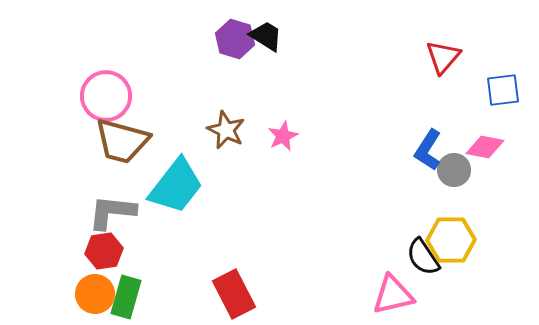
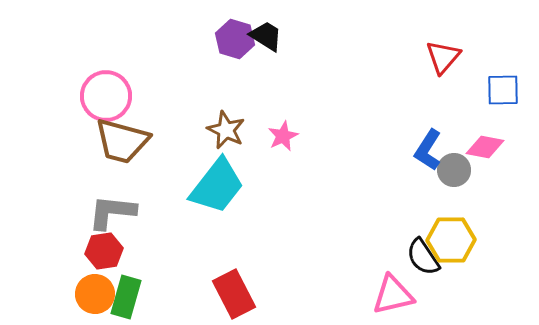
blue square: rotated 6 degrees clockwise
cyan trapezoid: moved 41 px right
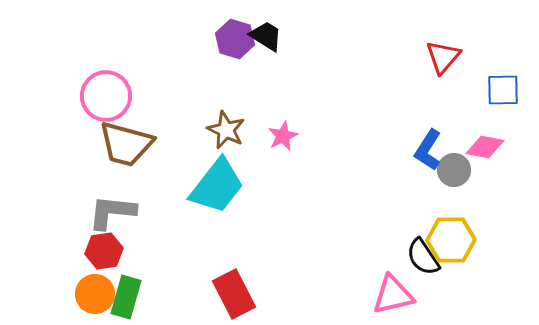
brown trapezoid: moved 4 px right, 3 px down
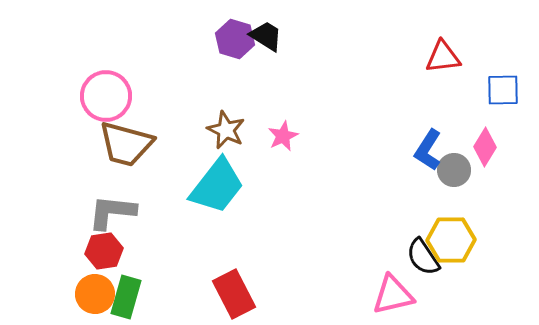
red triangle: rotated 42 degrees clockwise
pink diamond: rotated 69 degrees counterclockwise
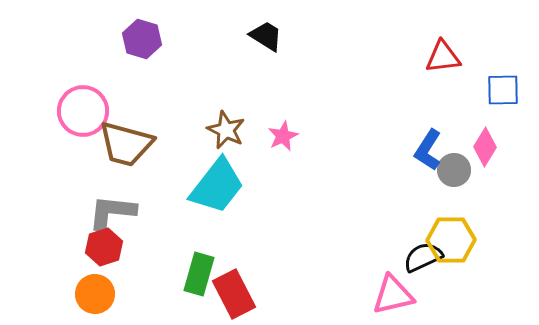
purple hexagon: moved 93 px left
pink circle: moved 23 px left, 15 px down
red hexagon: moved 4 px up; rotated 9 degrees counterclockwise
black semicircle: rotated 99 degrees clockwise
green rectangle: moved 73 px right, 23 px up
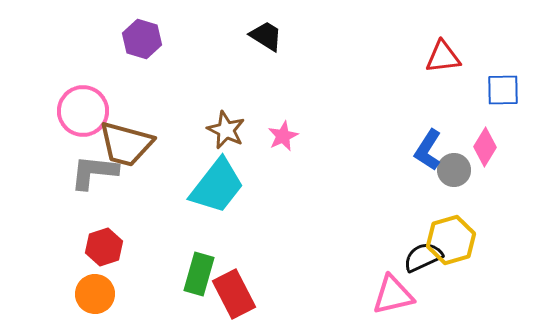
gray L-shape: moved 18 px left, 40 px up
yellow hexagon: rotated 15 degrees counterclockwise
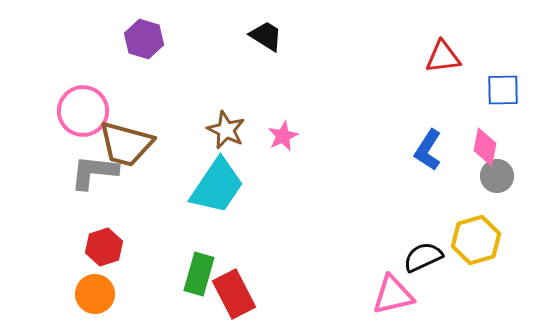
purple hexagon: moved 2 px right
pink diamond: rotated 21 degrees counterclockwise
gray circle: moved 43 px right, 6 px down
cyan trapezoid: rotated 4 degrees counterclockwise
yellow hexagon: moved 25 px right
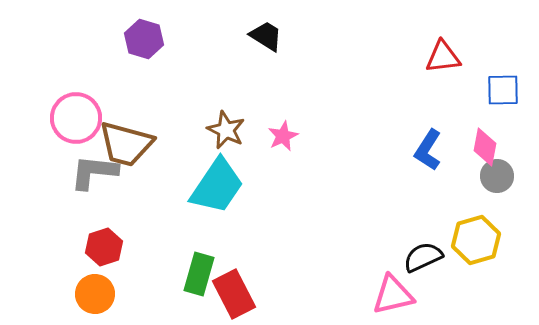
pink circle: moved 7 px left, 7 px down
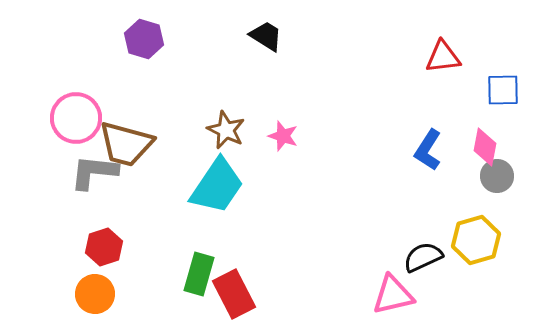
pink star: rotated 28 degrees counterclockwise
